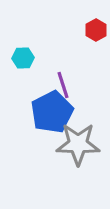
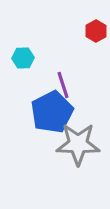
red hexagon: moved 1 px down
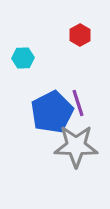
red hexagon: moved 16 px left, 4 px down
purple line: moved 15 px right, 18 px down
gray star: moved 2 px left, 2 px down
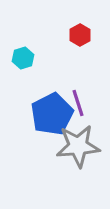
cyan hexagon: rotated 15 degrees counterclockwise
blue pentagon: moved 2 px down
gray star: moved 2 px right; rotated 6 degrees counterclockwise
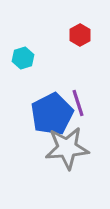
gray star: moved 11 px left, 2 px down
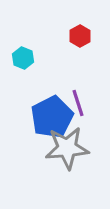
red hexagon: moved 1 px down
cyan hexagon: rotated 20 degrees counterclockwise
blue pentagon: moved 3 px down
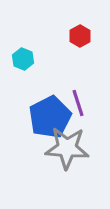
cyan hexagon: moved 1 px down
blue pentagon: moved 2 px left
gray star: rotated 9 degrees clockwise
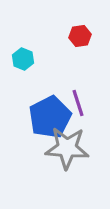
red hexagon: rotated 20 degrees clockwise
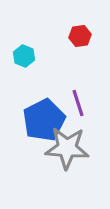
cyan hexagon: moved 1 px right, 3 px up
blue pentagon: moved 6 px left, 3 px down
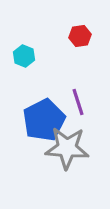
purple line: moved 1 px up
